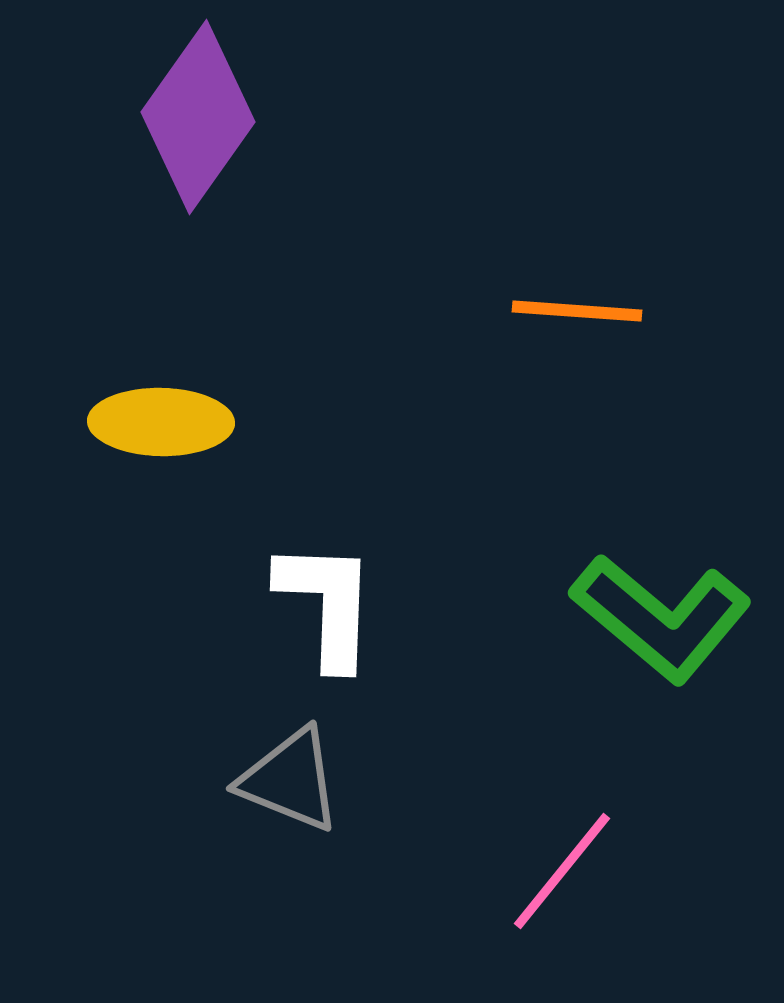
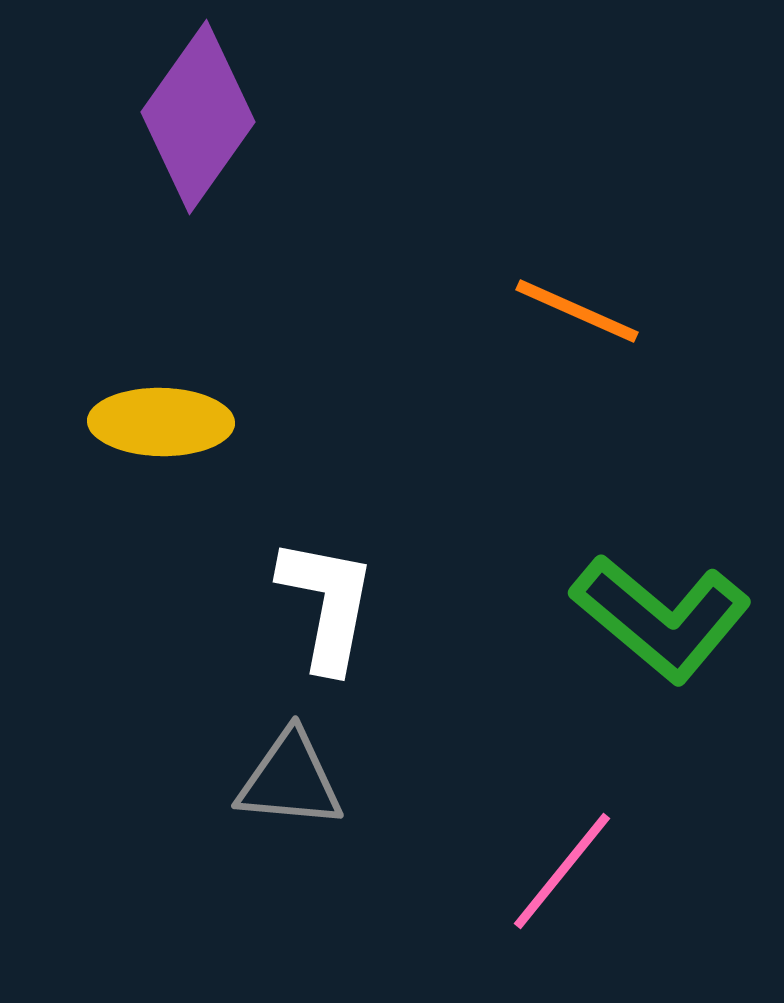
orange line: rotated 20 degrees clockwise
white L-shape: rotated 9 degrees clockwise
gray triangle: rotated 17 degrees counterclockwise
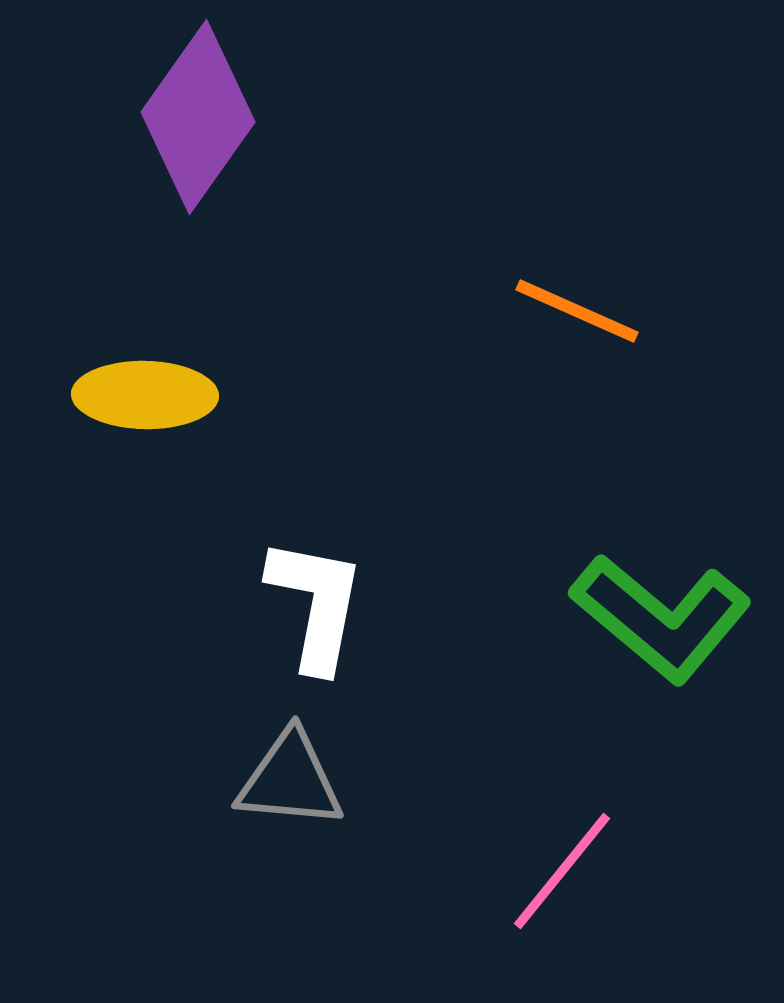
yellow ellipse: moved 16 px left, 27 px up
white L-shape: moved 11 px left
